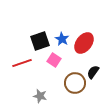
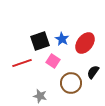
red ellipse: moved 1 px right
pink square: moved 1 px left, 1 px down
brown circle: moved 4 px left
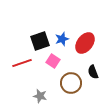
blue star: rotated 24 degrees clockwise
black semicircle: rotated 56 degrees counterclockwise
